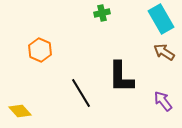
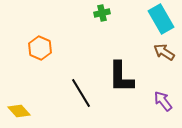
orange hexagon: moved 2 px up
yellow diamond: moved 1 px left
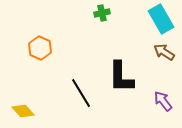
yellow diamond: moved 4 px right
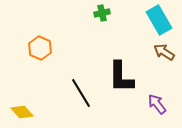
cyan rectangle: moved 2 px left, 1 px down
purple arrow: moved 6 px left, 3 px down
yellow diamond: moved 1 px left, 1 px down
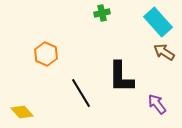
cyan rectangle: moved 1 px left, 2 px down; rotated 12 degrees counterclockwise
orange hexagon: moved 6 px right, 6 px down
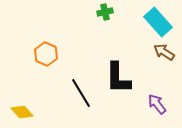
green cross: moved 3 px right, 1 px up
black L-shape: moved 3 px left, 1 px down
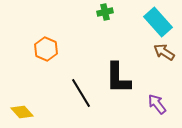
orange hexagon: moved 5 px up
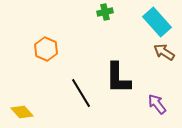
cyan rectangle: moved 1 px left
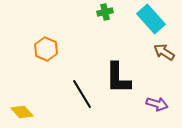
cyan rectangle: moved 6 px left, 3 px up
black line: moved 1 px right, 1 px down
purple arrow: rotated 145 degrees clockwise
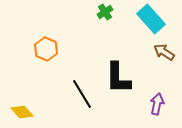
green cross: rotated 21 degrees counterclockwise
purple arrow: rotated 95 degrees counterclockwise
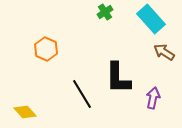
purple arrow: moved 4 px left, 6 px up
yellow diamond: moved 3 px right
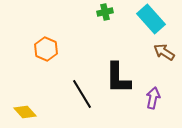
green cross: rotated 21 degrees clockwise
